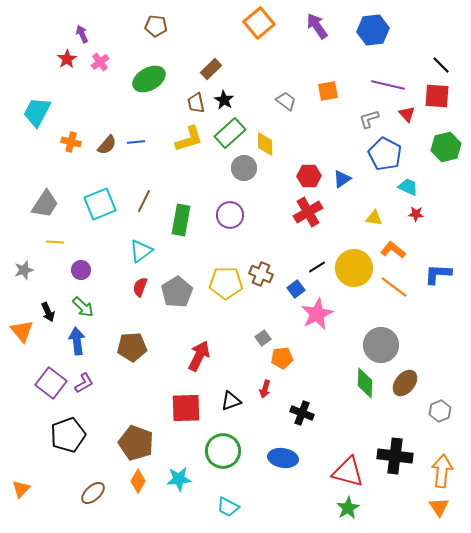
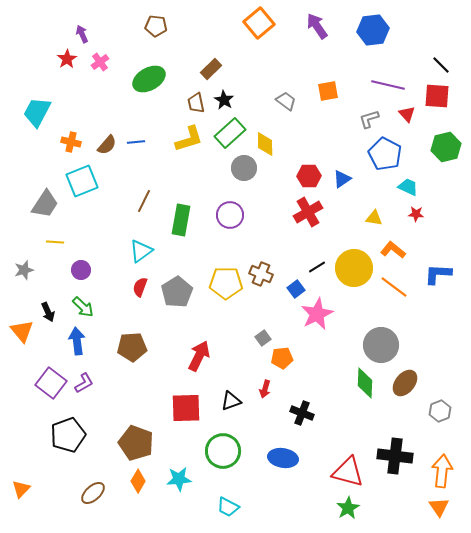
cyan square at (100, 204): moved 18 px left, 23 px up
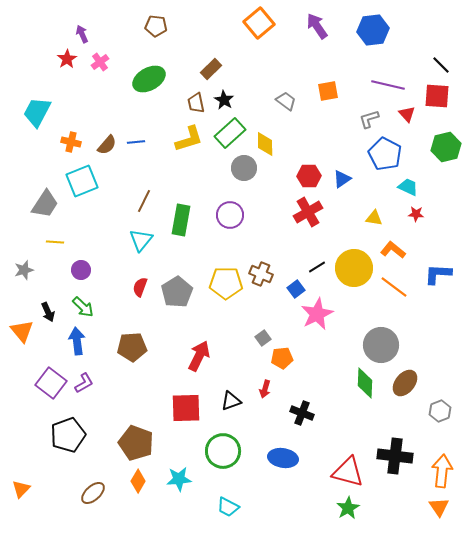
cyan triangle at (141, 251): moved 11 px up; rotated 15 degrees counterclockwise
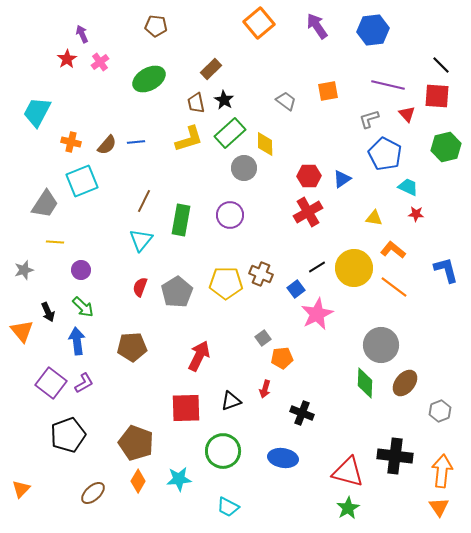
blue L-shape at (438, 274): moved 8 px right, 4 px up; rotated 72 degrees clockwise
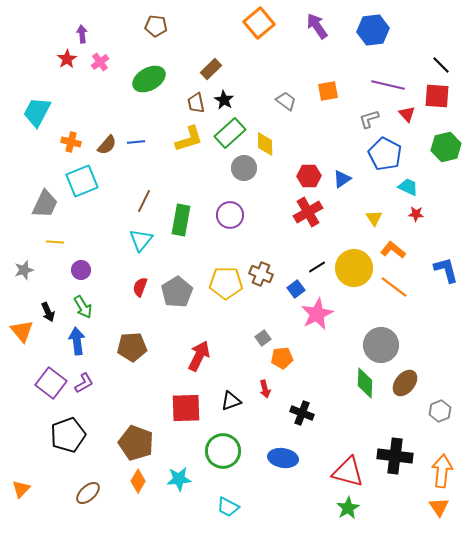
purple arrow at (82, 34): rotated 18 degrees clockwise
gray trapezoid at (45, 204): rotated 8 degrees counterclockwise
yellow triangle at (374, 218): rotated 48 degrees clockwise
green arrow at (83, 307): rotated 15 degrees clockwise
red arrow at (265, 389): rotated 30 degrees counterclockwise
brown ellipse at (93, 493): moved 5 px left
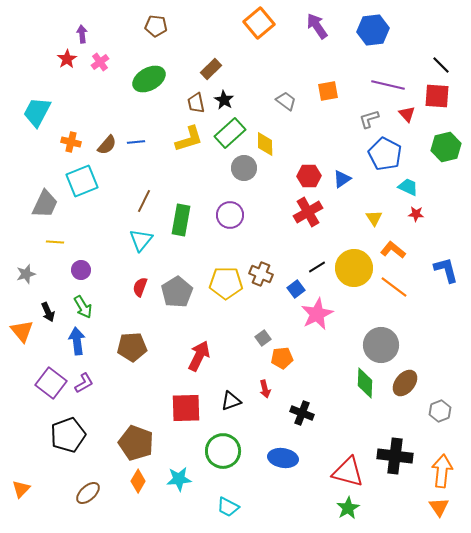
gray star at (24, 270): moved 2 px right, 4 px down
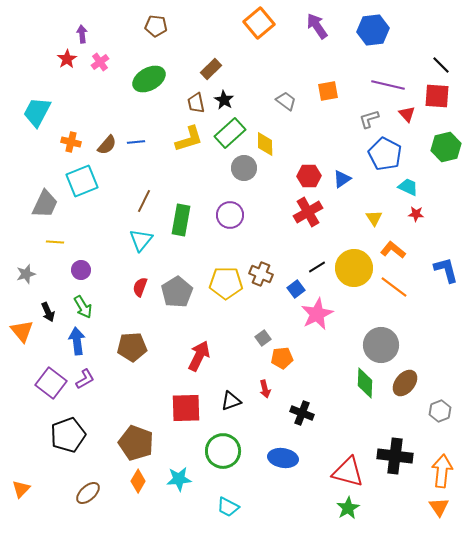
purple L-shape at (84, 383): moved 1 px right, 4 px up
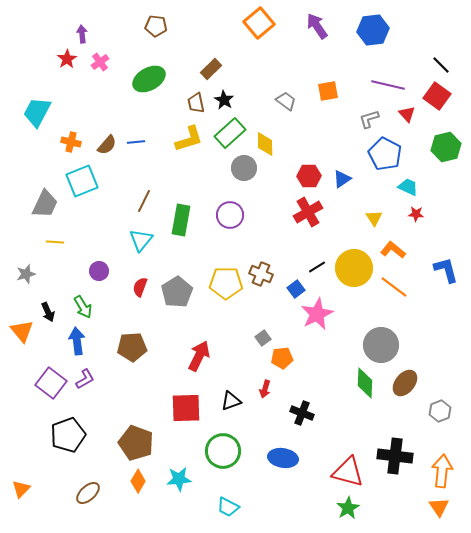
red square at (437, 96): rotated 32 degrees clockwise
purple circle at (81, 270): moved 18 px right, 1 px down
red arrow at (265, 389): rotated 30 degrees clockwise
